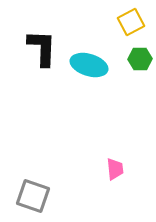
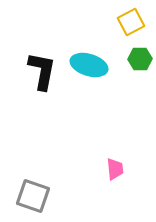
black L-shape: moved 23 px down; rotated 9 degrees clockwise
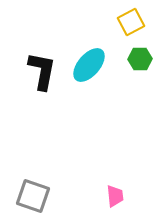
cyan ellipse: rotated 66 degrees counterclockwise
pink trapezoid: moved 27 px down
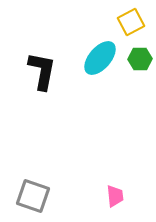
cyan ellipse: moved 11 px right, 7 px up
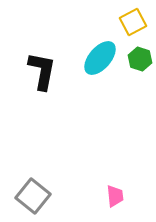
yellow square: moved 2 px right
green hexagon: rotated 20 degrees clockwise
gray square: rotated 20 degrees clockwise
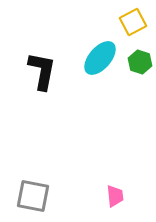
green hexagon: moved 3 px down
gray square: rotated 28 degrees counterclockwise
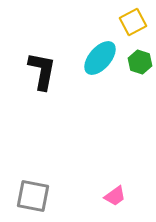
pink trapezoid: rotated 60 degrees clockwise
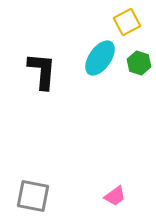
yellow square: moved 6 px left
cyan ellipse: rotated 6 degrees counterclockwise
green hexagon: moved 1 px left, 1 px down
black L-shape: rotated 6 degrees counterclockwise
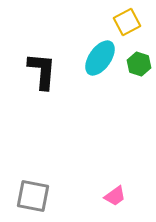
green hexagon: moved 1 px down
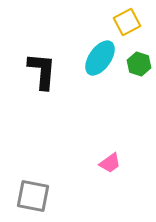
pink trapezoid: moved 5 px left, 33 px up
